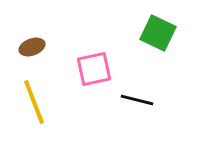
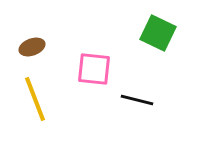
pink square: rotated 18 degrees clockwise
yellow line: moved 1 px right, 3 px up
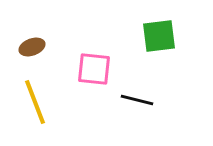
green square: moved 1 px right, 3 px down; rotated 33 degrees counterclockwise
yellow line: moved 3 px down
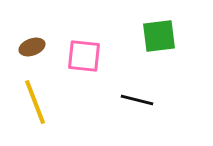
pink square: moved 10 px left, 13 px up
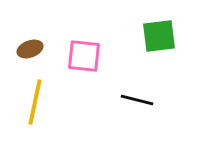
brown ellipse: moved 2 px left, 2 px down
yellow line: rotated 33 degrees clockwise
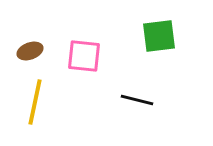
brown ellipse: moved 2 px down
